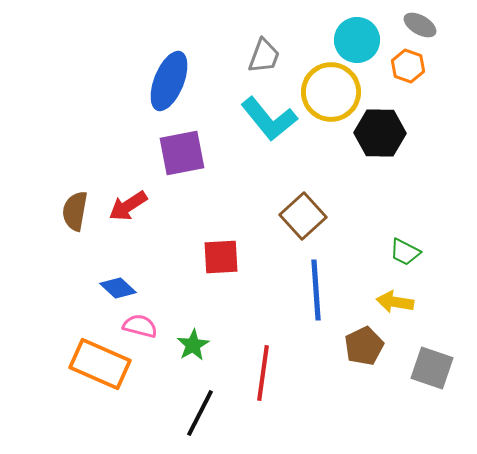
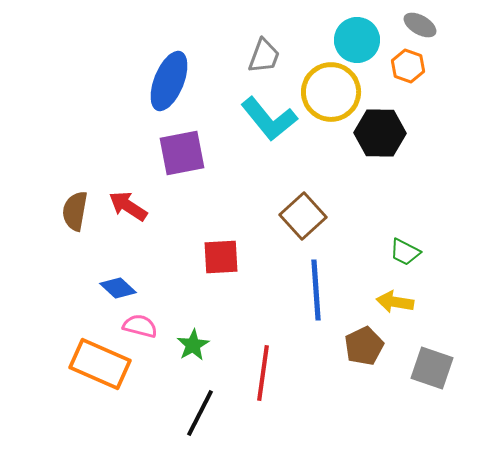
red arrow: rotated 66 degrees clockwise
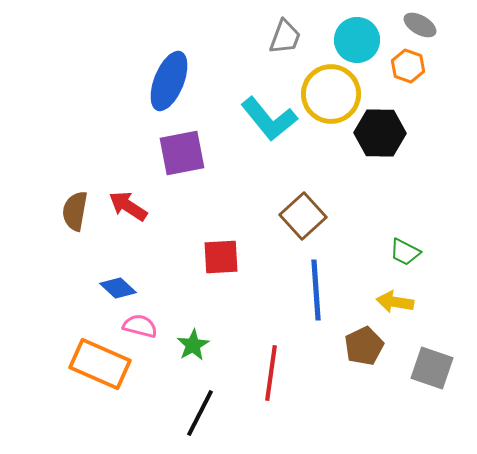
gray trapezoid: moved 21 px right, 19 px up
yellow circle: moved 2 px down
red line: moved 8 px right
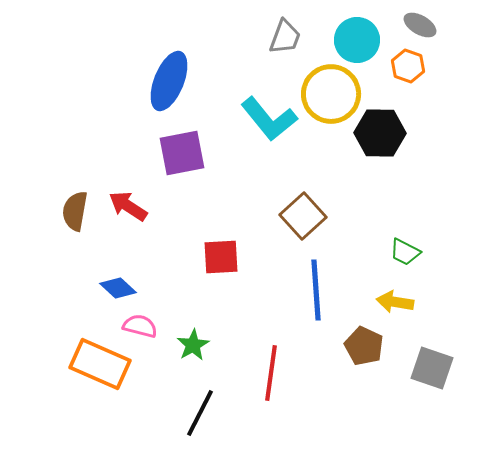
brown pentagon: rotated 21 degrees counterclockwise
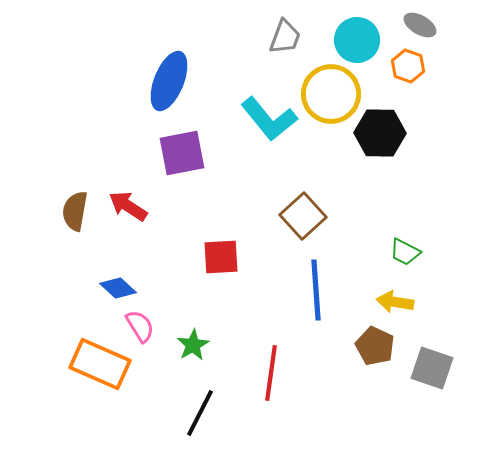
pink semicircle: rotated 44 degrees clockwise
brown pentagon: moved 11 px right
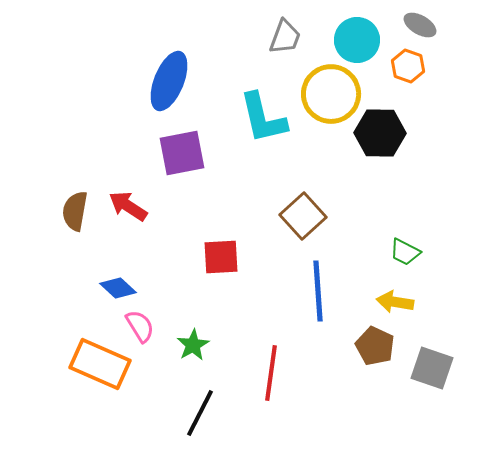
cyan L-shape: moved 6 px left, 1 px up; rotated 26 degrees clockwise
blue line: moved 2 px right, 1 px down
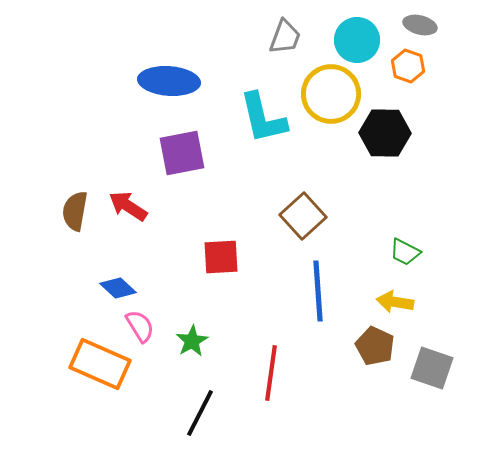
gray ellipse: rotated 16 degrees counterclockwise
blue ellipse: rotated 72 degrees clockwise
black hexagon: moved 5 px right
green star: moved 1 px left, 4 px up
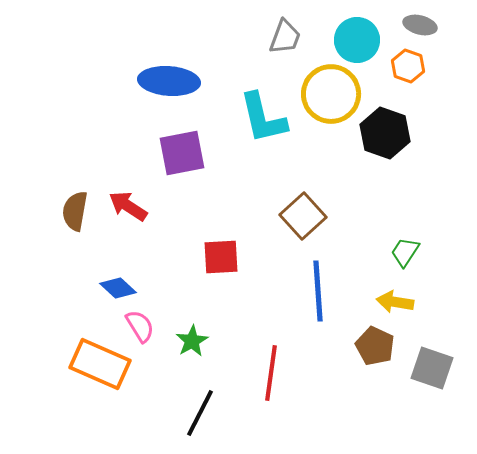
black hexagon: rotated 18 degrees clockwise
green trapezoid: rotated 96 degrees clockwise
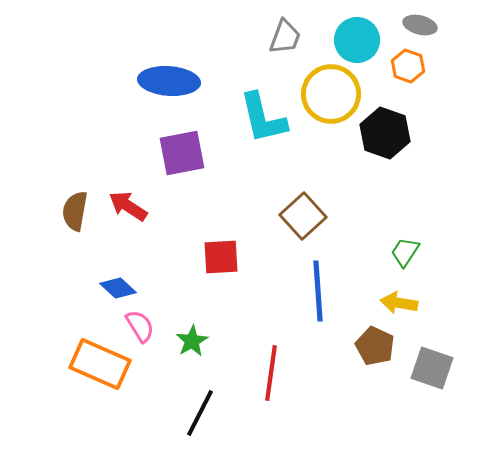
yellow arrow: moved 4 px right, 1 px down
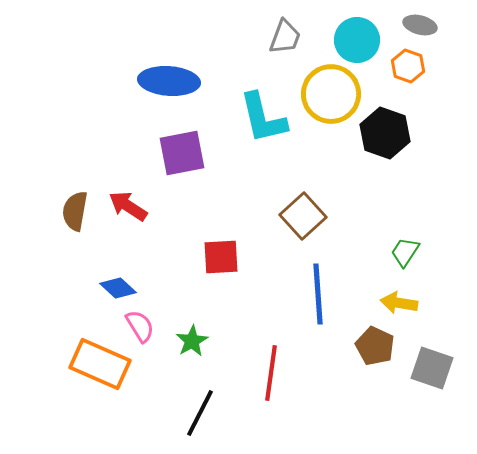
blue line: moved 3 px down
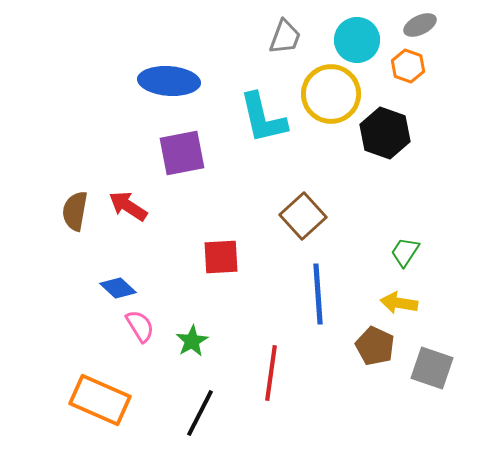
gray ellipse: rotated 40 degrees counterclockwise
orange rectangle: moved 36 px down
